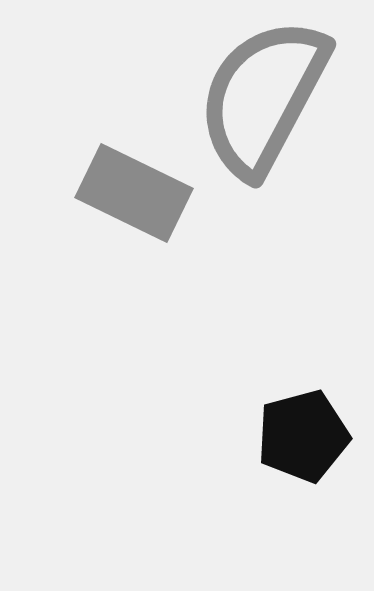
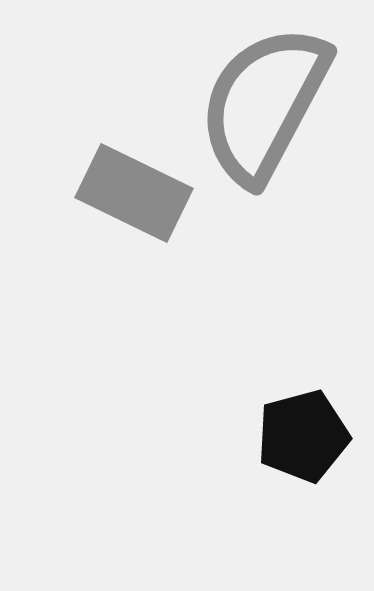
gray semicircle: moved 1 px right, 7 px down
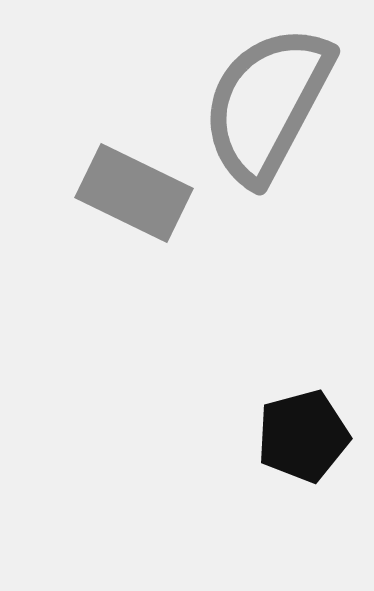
gray semicircle: moved 3 px right
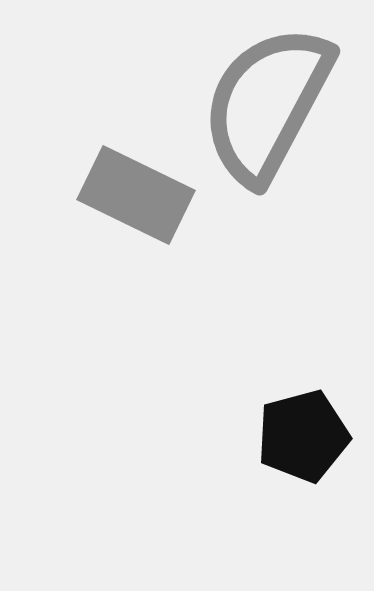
gray rectangle: moved 2 px right, 2 px down
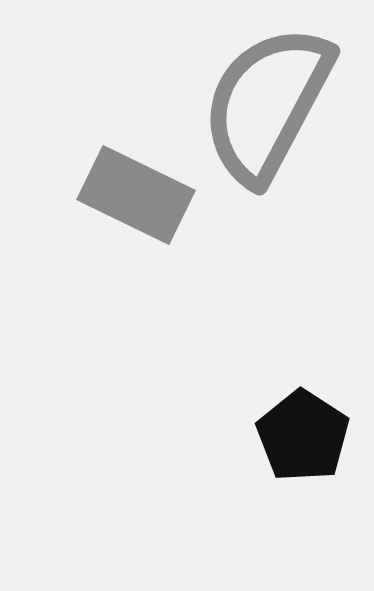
black pentagon: rotated 24 degrees counterclockwise
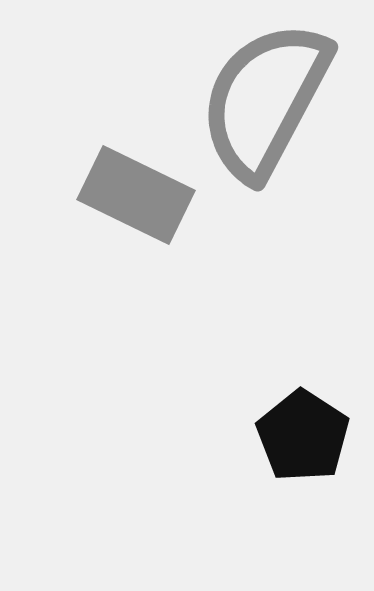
gray semicircle: moved 2 px left, 4 px up
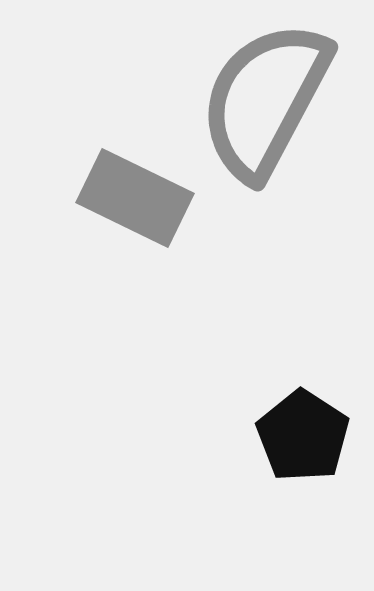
gray rectangle: moved 1 px left, 3 px down
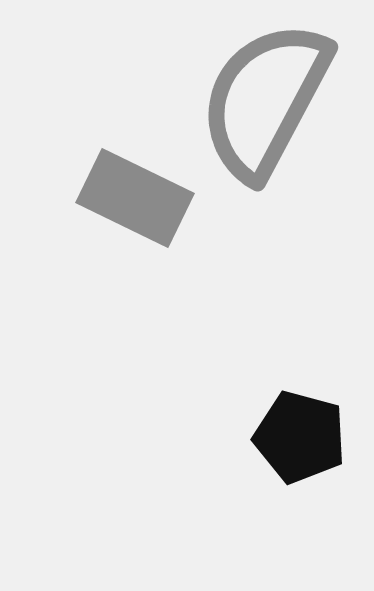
black pentagon: moved 3 px left, 1 px down; rotated 18 degrees counterclockwise
